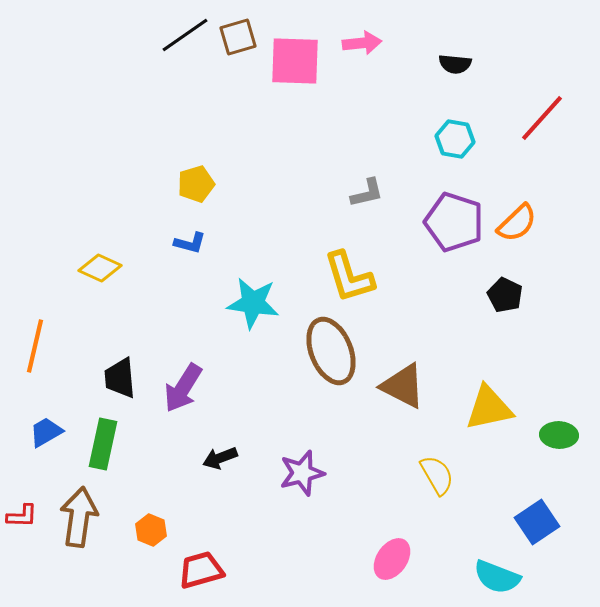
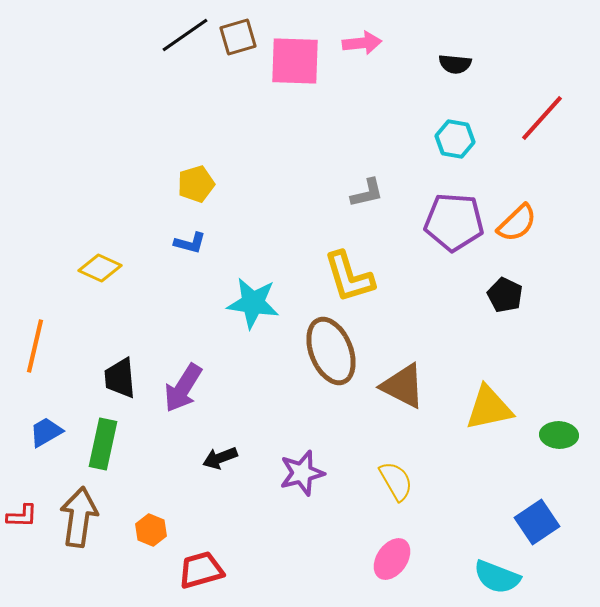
purple pentagon: rotated 14 degrees counterclockwise
yellow semicircle: moved 41 px left, 6 px down
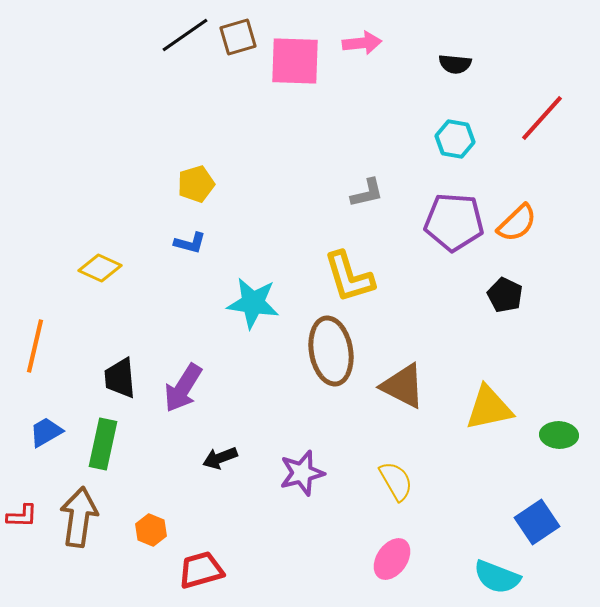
brown ellipse: rotated 12 degrees clockwise
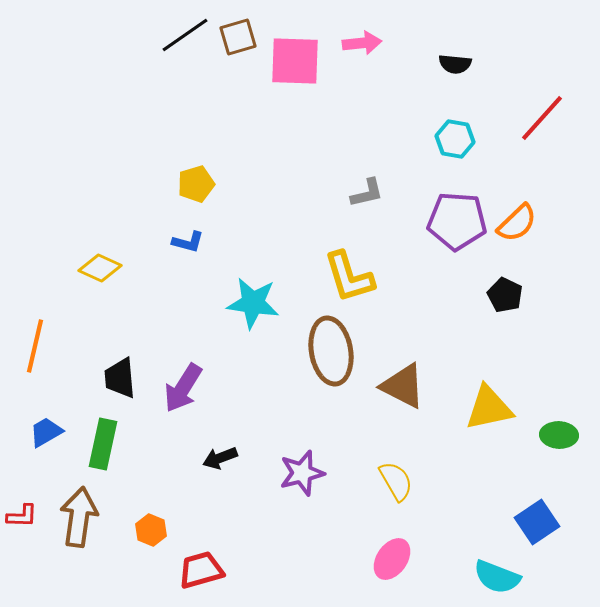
purple pentagon: moved 3 px right, 1 px up
blue L-shape: moved 2 px left, 1 px up
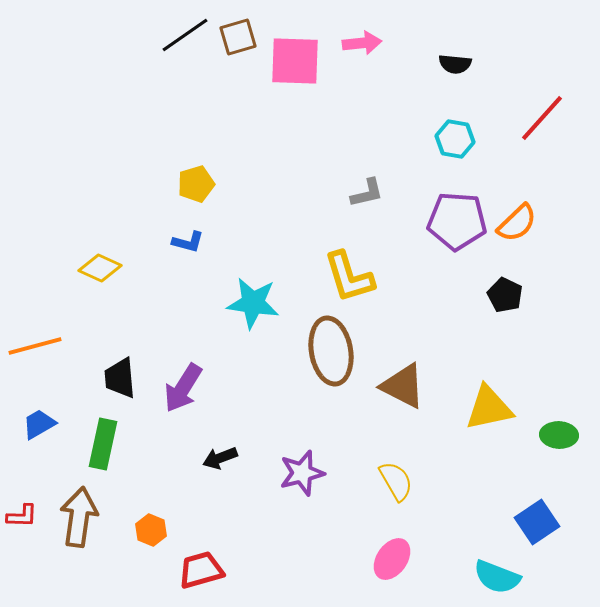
orange line: rotated 62 degrees clockwise
blue trapezoid: moved 7 px left, 8 px up
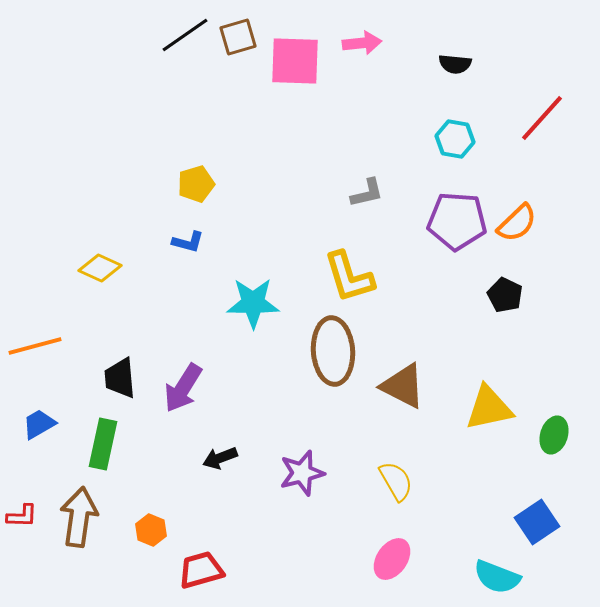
cyan star: rotated 8 degrees counterclockwise
brown ellipse: moved 2 px right; rotated 6 degrees clockwise
green ellipse: moved 5 px left; rotated 75 degrees counterclockwise
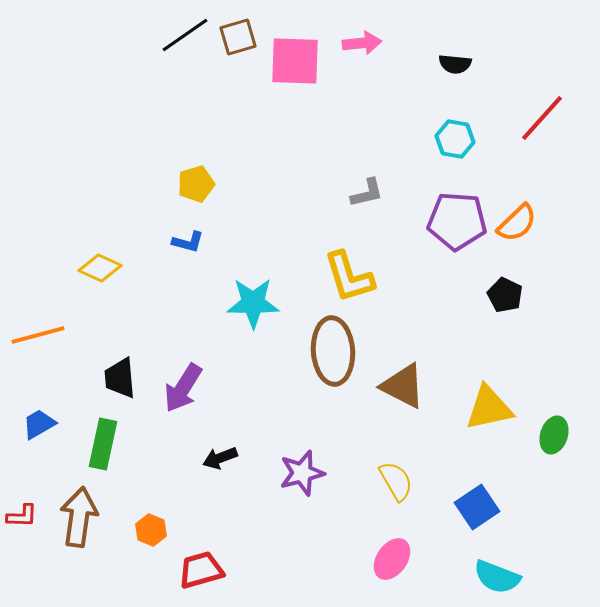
orange line: moved 3 px right, 11 px up
blue square: moved 60 px left, 15 px up
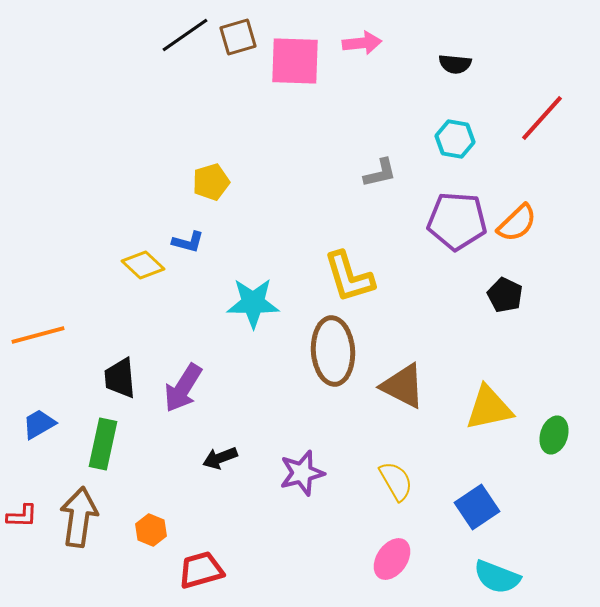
yellow pentagon: moved 15 px right, 2 px up
gray L-shape: moved 13 px right, 20 px up
yellow diamond: moved 43 px right, 3 px up; rotated 18 degrees clockwise
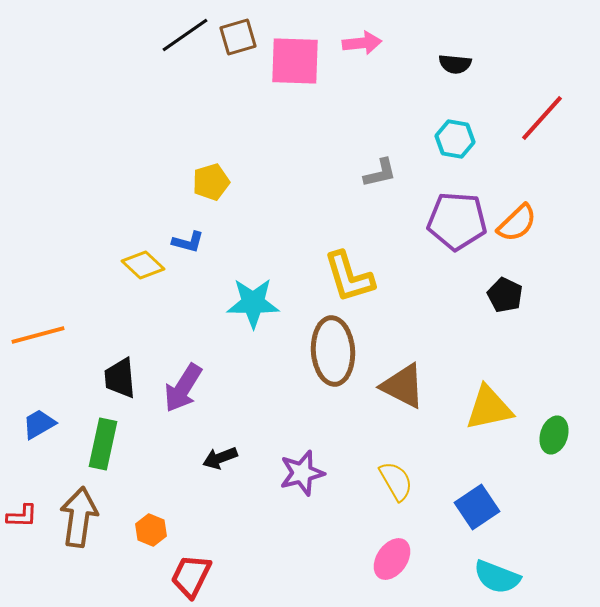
red trapezoid: moved 10 px left, 6 px down; rotated 48 degrees counterclockwise
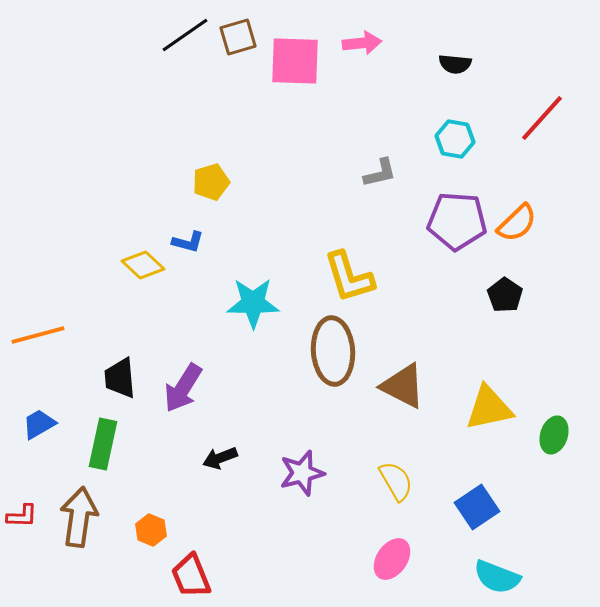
black pentagon: rotated 8 degrees clockwise
red trapezoid: rotated 48 degrees counterclockwise
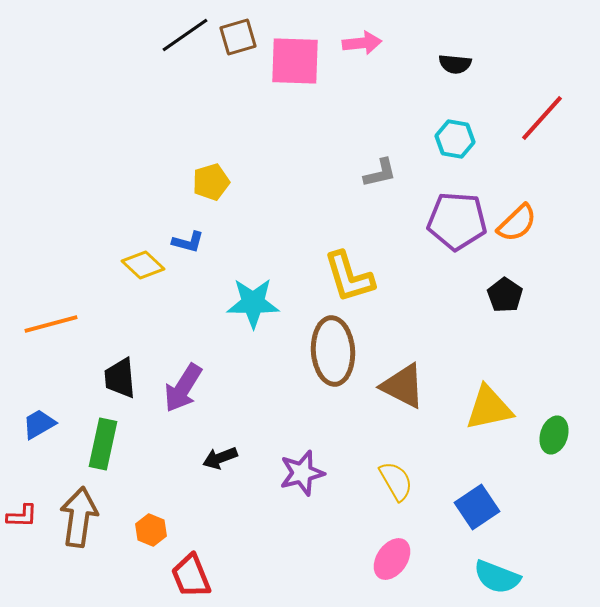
orange line: moved 13 px right, 11 px up
